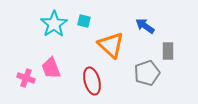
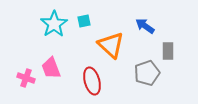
cyan square: rotated 24 degrees counterclockwise
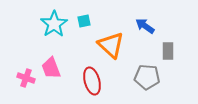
gray pentagon: moved 4 px down; rotated 25 degrees clockwise
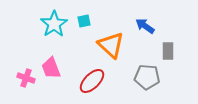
red ellipse: rotated 60 degrees clockwise
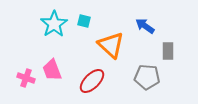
cyan square: rotated 24 degrees clockwise
pink trapezoid: moved 1 px right, 2 px down
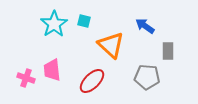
pink trapezoid: rotated 15 degrees clockwise
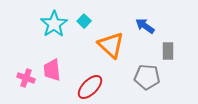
cyan square: rotated 32 degrees clockwise
red ellipse: moved 2 px left, 6 px down
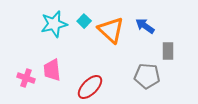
cyan star: rotated 20 degrees clockwise
orange triangle: moved 15 px up
gray pentagon: moved 1 px up
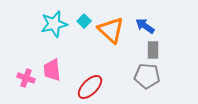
gray rectangle: moved 15 px left, 1 px up
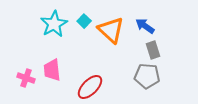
cyan star: rotated 16 degrees counterclockwise
gray rectangle: rotated 18 degrees counterclockwise
